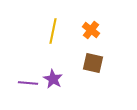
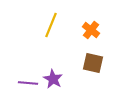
yellow line: moved 2 px left, 6 px up; rotated 10 degrees clockwise
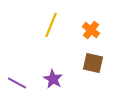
purple line: moved 11 px left; rotated 24 degrees clockwise
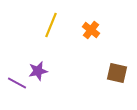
brown square: moved 24 px right, 10 px down
purple star: moved 15 px left, 8 px up; rotated 30 degrees clockwise
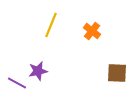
orange cross: moved 1 px right, 1 px down
brown square: rotated 10 degrees counterclockwise
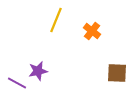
yellow line: moved 5 px right, 5 px up
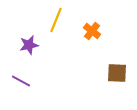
purple star: moved 9 px left, 26 px up
purple line: moved 4 px right, 2 px up
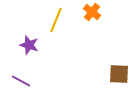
orange cross: moved 19 px up
purple star: rotated 30 degrees clockwise
brown square: moved 2 px right, 1 px down
